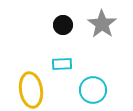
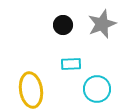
gray star: rotated 16 degrees clockwise
cyan rectangle: moved 9 px right
cyan circle: moved 4 px right, 1 px up
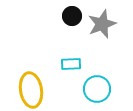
black circle: moved 9 px right, 9 px up
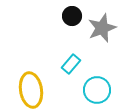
gray star: moved 4 px down
cyan rectangle: rotated 48 degrees counterclockwise
cyan circle: moved 1 px down
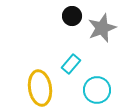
yellow ellipse: moved 9 px right, 2 px up
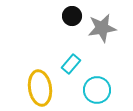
gray star: rotated 12 degrees clockwise
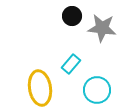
gray star: rotated 16 degrees clockwise
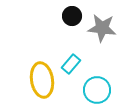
yellow ellipse: moved 2 px right, 8 px up
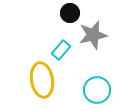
black circle: moved 2 px left, 3 px up
gray star: moved 9 px left, 7 px down; rotated 20 degrees counterclockwise
cyan rectangle: moved 10 px left, 14 px up
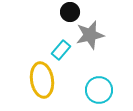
black circle: moved 1 px up
gray star: moved 3 px left
cyan circle: moved 2 px right
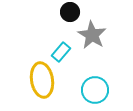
gray star: moved 2 px right; rotated 28 degrees counterclockwise
cyan rectangle: moved 2 px down
cyan circle: moved 4 px left
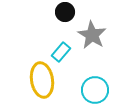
black circle: moved 5 px left
